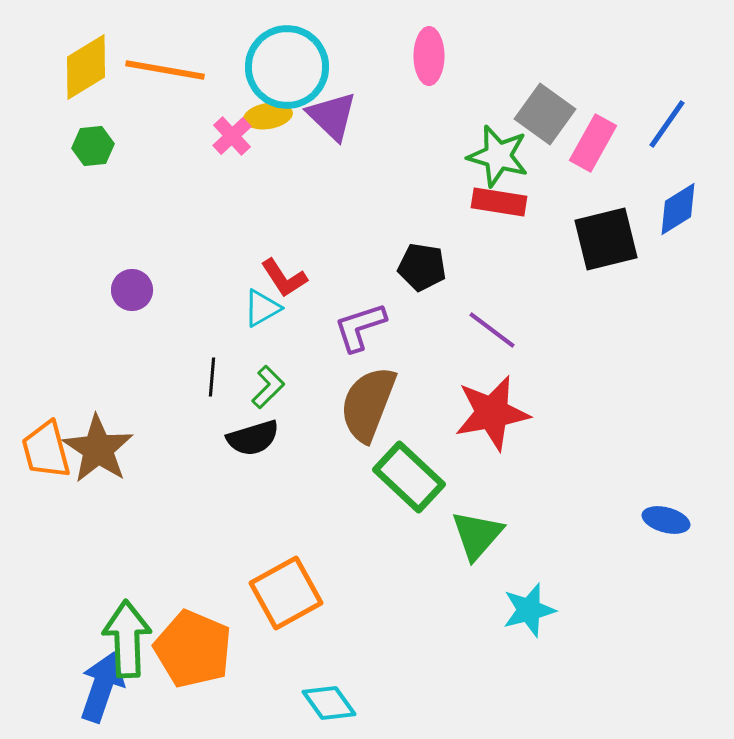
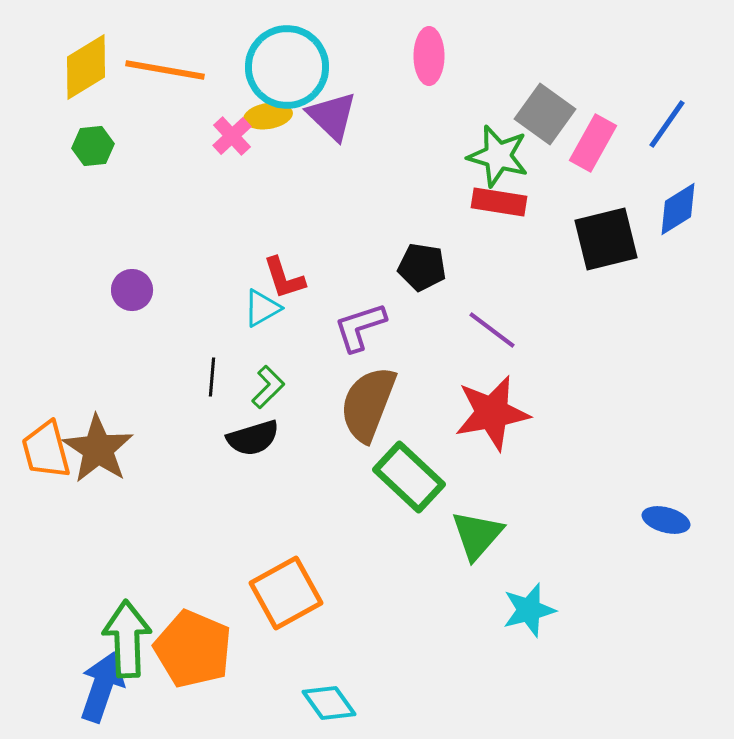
red L-shape: rotated 15 degrees clockwise
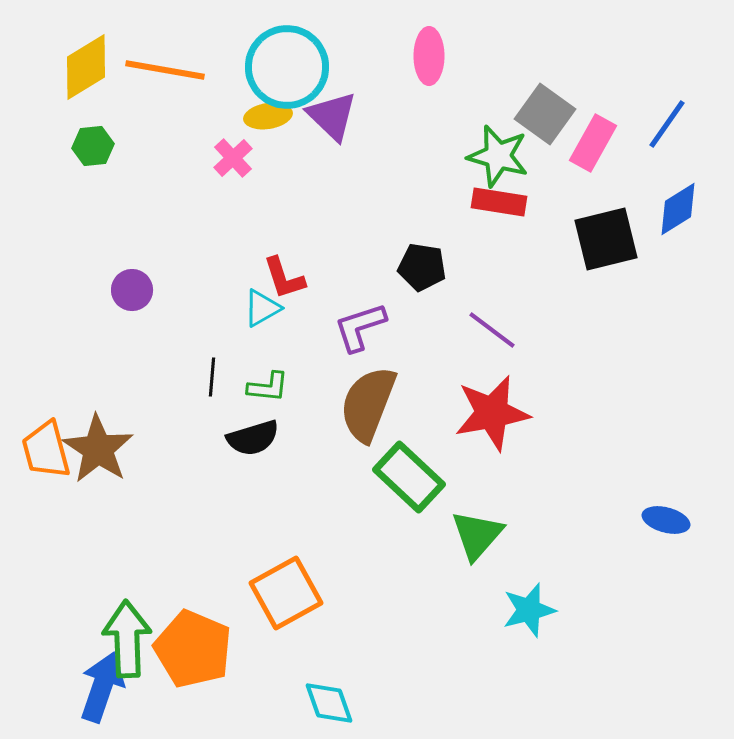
pink cross: moved 1 px right, 22 px down
green L-shape: rotated 51 degrees clockwise
cyan diamond: rotated 16 degrees clockwise
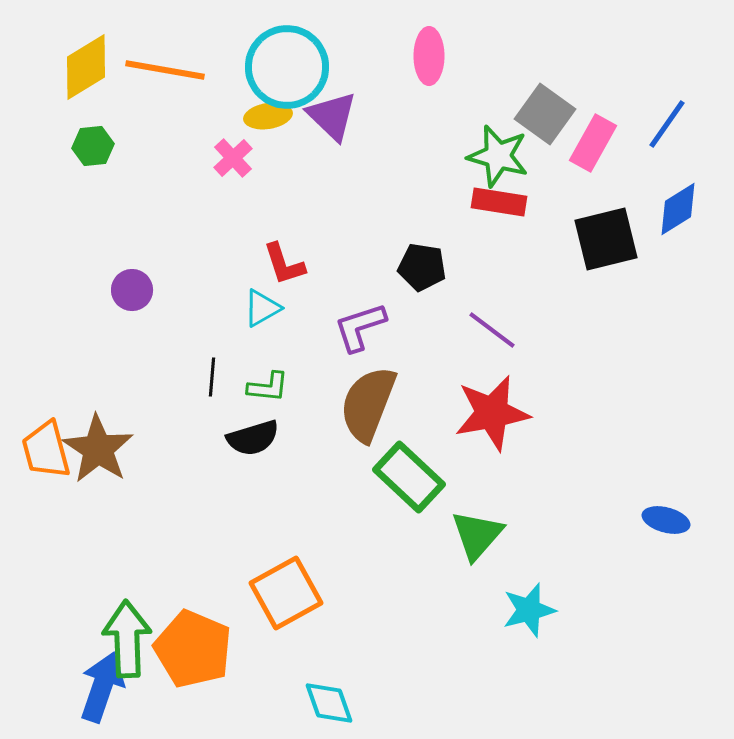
red L-shape: moved 14 px up
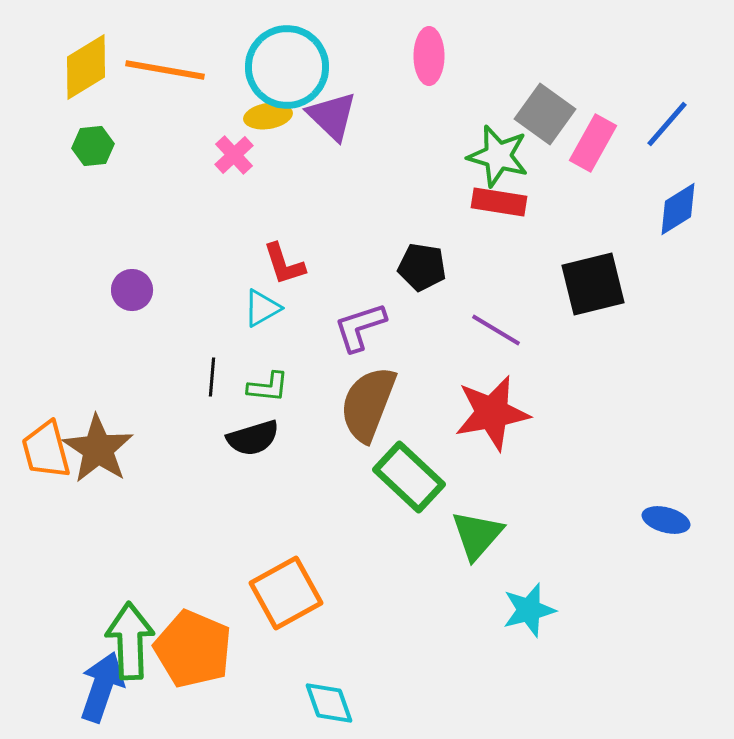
blue line: rotated 6 degrees clockwise
pink cross: moved 1 px right, 3 px up
black square: moved 13 px left, 45 px down
purple line: moved 4 px right; rotated 6 degrees counterclockwise
green arrow: moved 3 px right, 2 px down
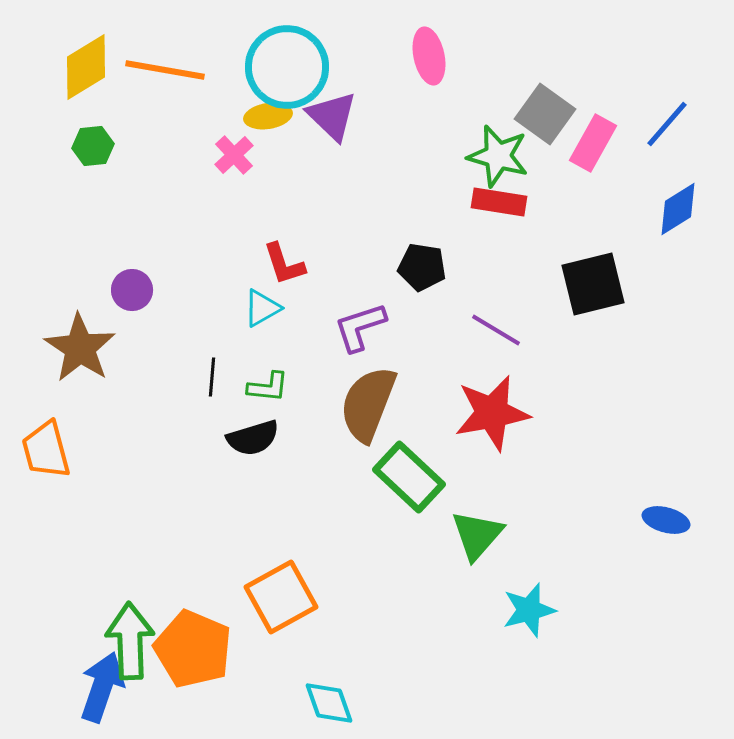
pink ellipse: rotated 12 degrees counterclockwise
brown star: moved 18 px left, 101 px up
orange square: moved 5 px left, 4 px down
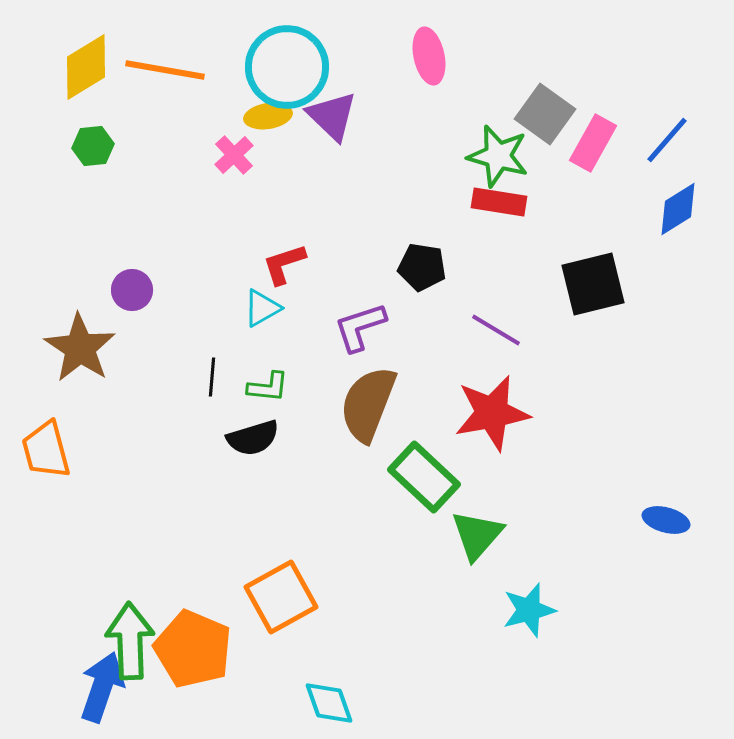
blue line: moved 16 px down
red L-shape: rotated 90 degrees clockwise
green rectangle: moved 15 px right
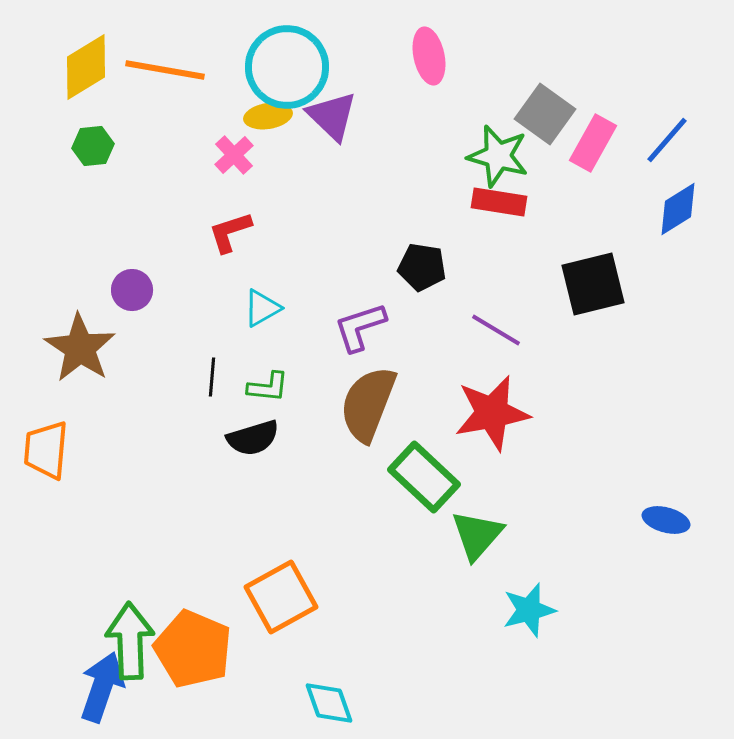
red L-shape: moved 54 px left, 32 px up
orange trapezoid: rotated 20 degrees clockwise
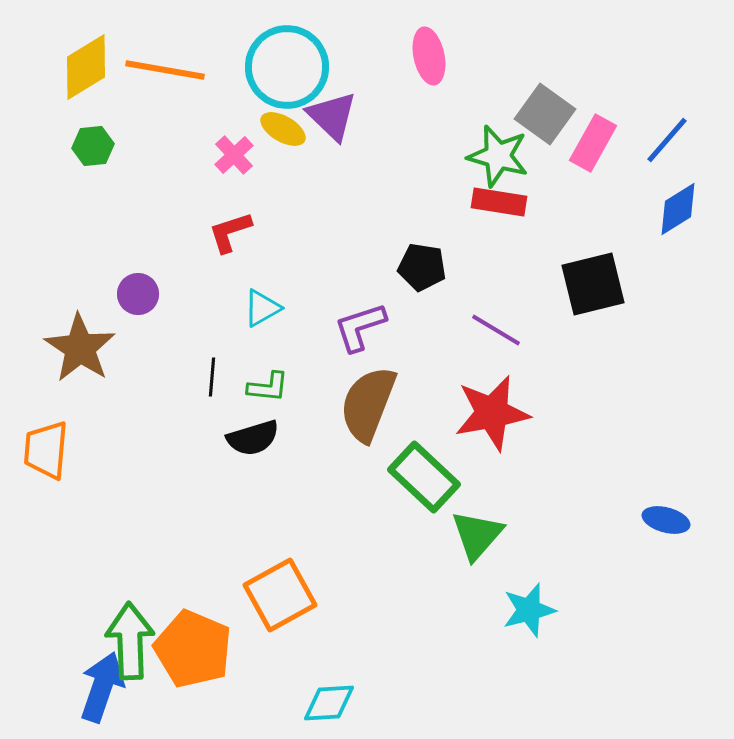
yellow ellipse: moved 15 px right, 13 px down; rotated 39 degrees clockwise
purple circle: moved 6 px right, 4 px down
orange square: moved 1 px left, 2 px up
cyan diamond: rotated 74 degrees counterclockwise
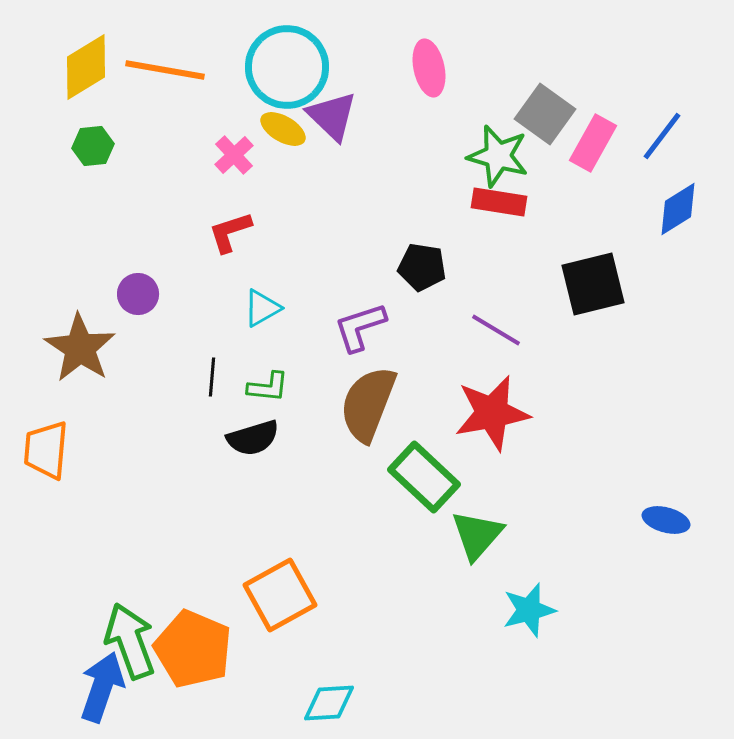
pink ellipse: moved 12 px down
blue line: moved 5 px left, 4 px up; rotated 4 degrees counterclockwise
green arrow: rotated 18 degrees counterclockwise
